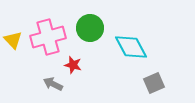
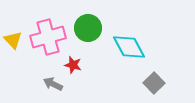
green circle: moved 2 px left
cyan diamond: moved 2 px left
gray square: rotated 20 degrees counterclockwise
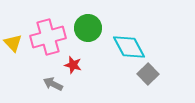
yellow triangle: moved 3 px down
gray square: moved 6 px left, 9 px up
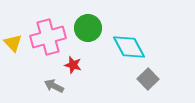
gray square: moved 5 px down
gray arrow: moved 1 px right, 2 px down
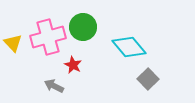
green circle: moved 5 px left, 1 px up
cyan diamond: rotated 12 degrees counterclockwise
red star: rotated 12 degrees clockwise
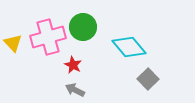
gray arrow: moved 21 px right, 4 px down
